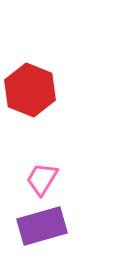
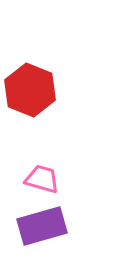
pink trapezoid: rotated 75 degrees clockwise
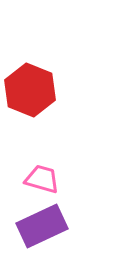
purple rectangle: rotated 9 degrees counterclockwise
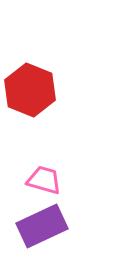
pink trapezoid: moved 2 px right, 1 px down
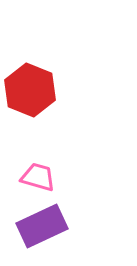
pink trapezoid: moved 6 px left, 3 px up
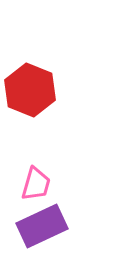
pink trapezoid: moved 2 px left, 7 px down; rotated 90 degrees clockwise
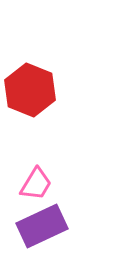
pink trapezoid: rotated 15 degrees clockwise
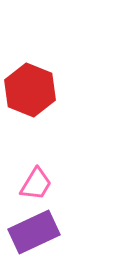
purple rectangle: moved 8 px left, 6 px down
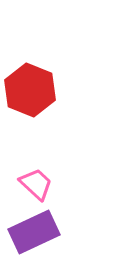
pink trapezoid: rotated 78 degrees counterclockwise
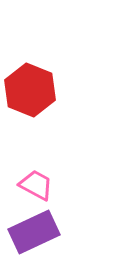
pink trapezoid: moved 1 px down; rotated 15 degrees counterclockwise
